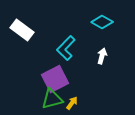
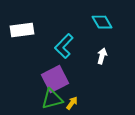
cyan diamond: rotated 30 degrees clockwise
white rectangle: rotated 45 degrees counterclockwise
cyan L-shape: moved 2 px left, 2 px up
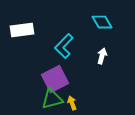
yellow arrow: rotated 56 degrees counterclockwise
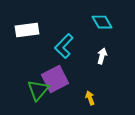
white rectangle: moved 5 px right
green triangle: moved 14 px left, 9 px up; rotated 35 degrees counterclockwise
yellow arrow: moved 18 px right, 5 px up
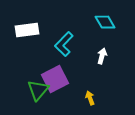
cyan diamond: moved 3 px right
cyan L-shape: moved 2 px up
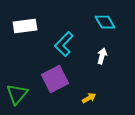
white rectangle: moved 2 px left, 4 px up
green triangle: moved 21 px left, 4 px down
yellow arrow: moved 1 px left; rotated 80 degrees clockwise
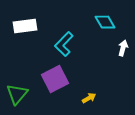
white arrow: moved 21 px right, 8 px up
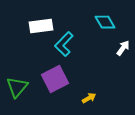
white rectangle: moved 16 px right
white arrow: rotated 21 degrees clockwise
green triangle: moved 7 px up
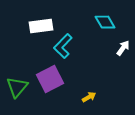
cyan L-shape: moved 1 px left, 2 px down
purple square: moved 5 px left
yellow arrow: moved 1 px up
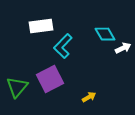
cyan diamond: moved 12 px down
white arrow: rotated 28 degrees clockwise
